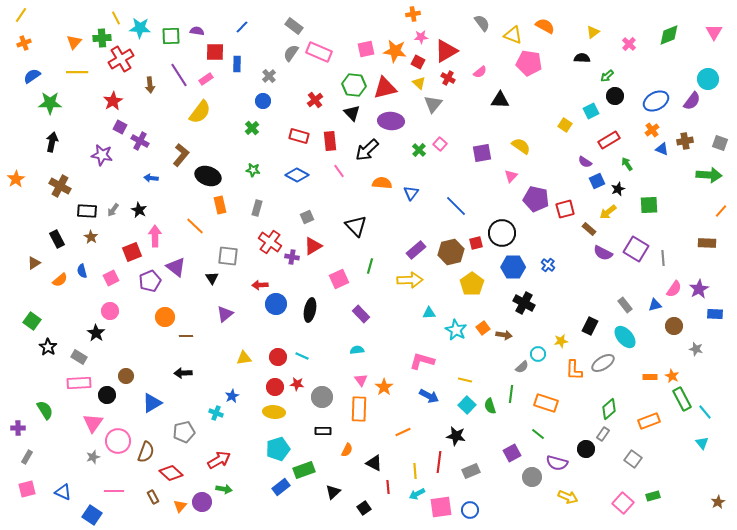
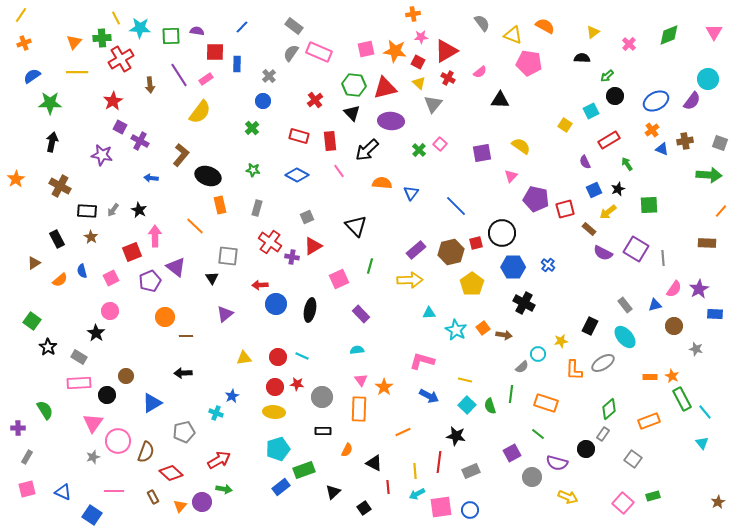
purple semicircle at (585, 162): rotated 32 degrees clockwise
blue square at (597, 181): moved 3 px left, 9 px down
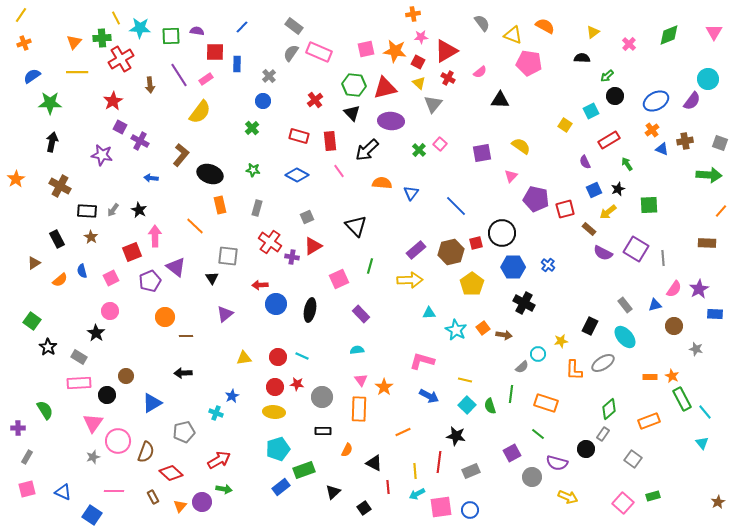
black ellipse at (208, 176): moved 2 px right, 2 px up
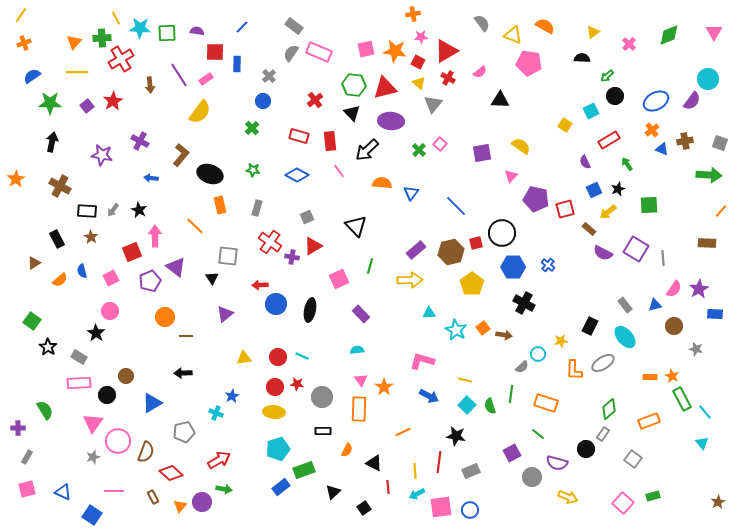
green square at (171, 36): moved 4 px left, 3 px up
purple square at (120, 127): moved 33 px left, 21 px up; rotated 24 degrees clockwise
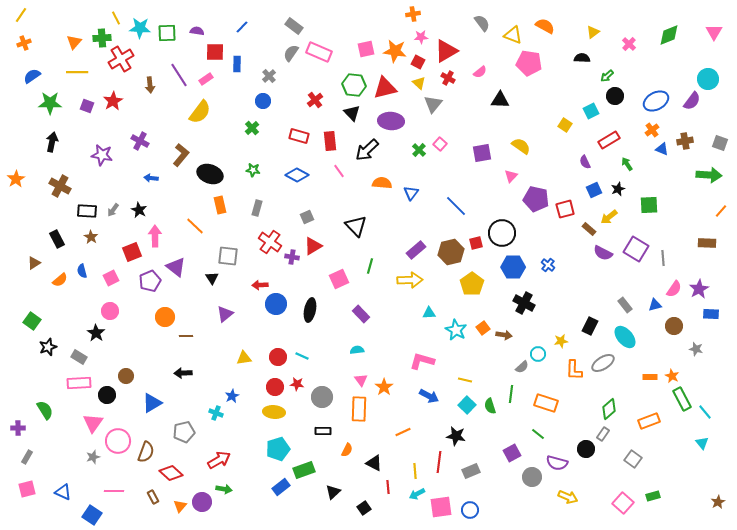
purple square at (87, 106): rotated 32 degrees counterclockwise
yellow arrow at (608, 212): moved 1 px right, 5 px down
blue rectangle at (715, 314): moved 4 px left
black star at (48, 347): rotated 18 degrees clockwise
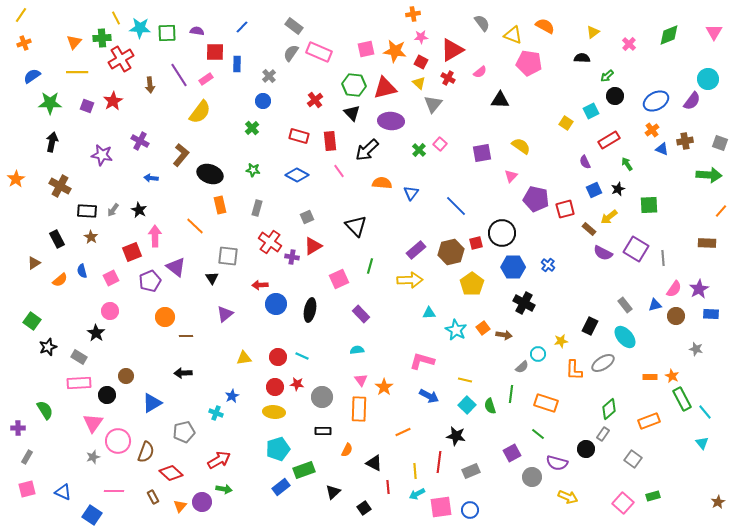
red triangle at (446, 51): moved 6 px right, 1 px up
red square at (418, 62): moved 3 px right
yellow square at (565, 125): moved 1 px right, 2 px up
brown circle at (674, 326): moved 2 px right, 10 px up
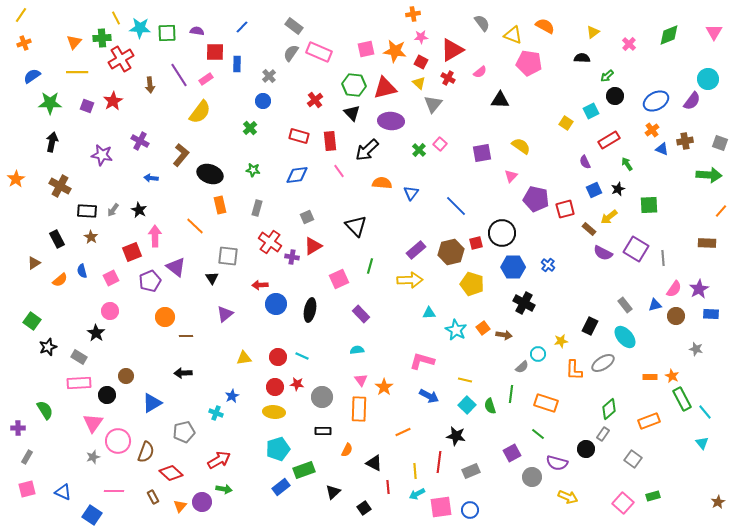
green cross at (252, 128): moved 2 px left
blue diamond at (297, 175): rotated 35 degrees counterclockwise
yellow pentagon at (472, 284): rotated 20 degrees counterclockwise
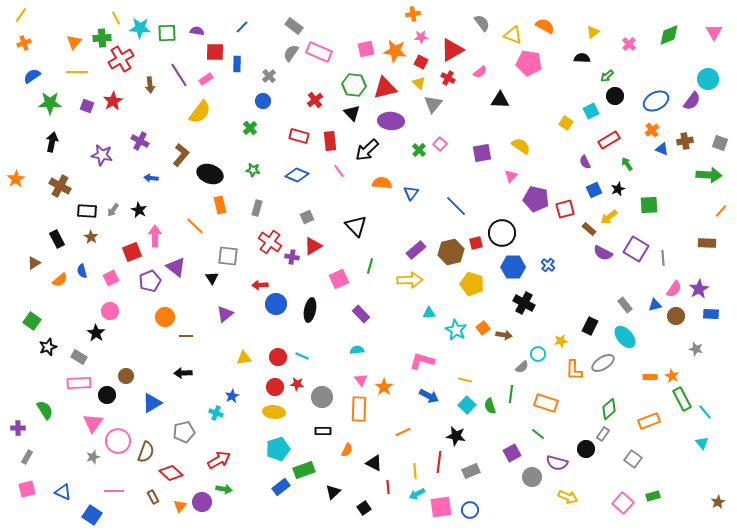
blue diamond at (297, 175): rotated 30 degrees clockwise
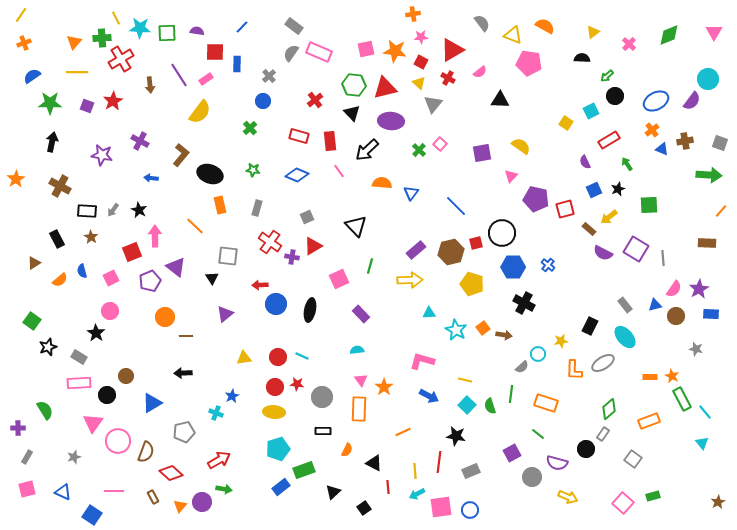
gray star at (93, 457): moved 19 px left
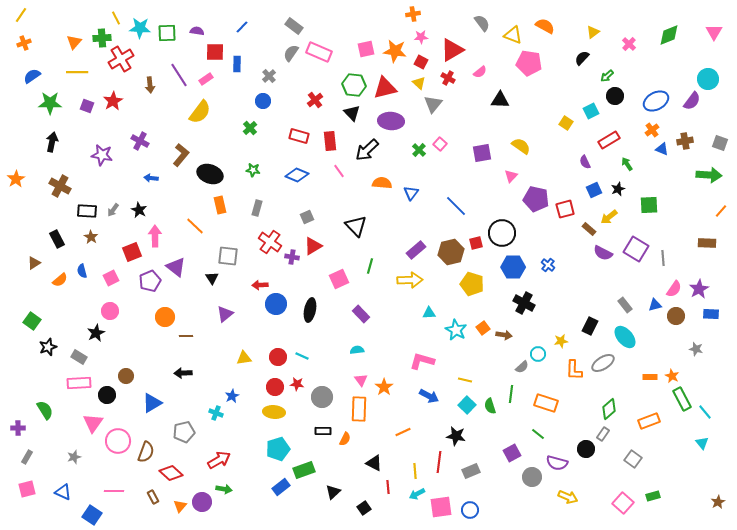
black semicircle at (582, 58): rotated 49 degrees counterclockwise
black star at (96, 333): rotated 12 degrees clockwise
orange semicircle at (347, 450): moved 2 px left, 11 px up
